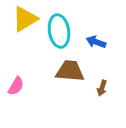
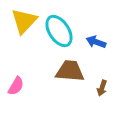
yellow triangle: moved 1 px left, 2 px down; rotated 16 degrees counterclockwise
cyan ellipse: rotated 24 degrees counterclockwise
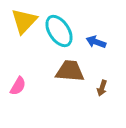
pink semicircle: moved 2 px right
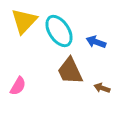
brown trapezoid: rotated 120 degrees counterclockwise
brown arrow: rotated 91 degrees clockwise
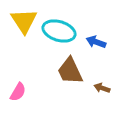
yellow triangle: rotated 16 degrees counterclockwise
cyan ellipse: rotated 40 degrees counterclockwise
pink semicircle: moved 6 px down
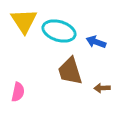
brown trapezoid: rotated 8 degrees clockwise
brown arrow: rotated 21 degrees counterclockwise
pink semicircle: rotated 18 degrees counterclockwise
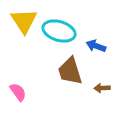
blue arrow: moved 4 px down
pink semicircle: rotated 48 degrees counterclockwise
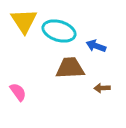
brown trapezoid: moved 3 px up; rotated 104 degrees clockwise
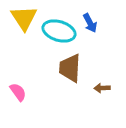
yellow triangle: moved 3 px up
blue arrow: moved 6 px left, 23 px up; rotated 138 degrees counterclockwise
brown trapezoid: rotated 84 degrees counterclockwise
